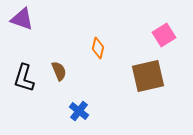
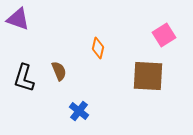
purple triangle: moved 4 px left
brown square: rotated 16 degrees clockwise
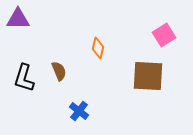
purple triangle: rotated 20 degrees counterclockwise
